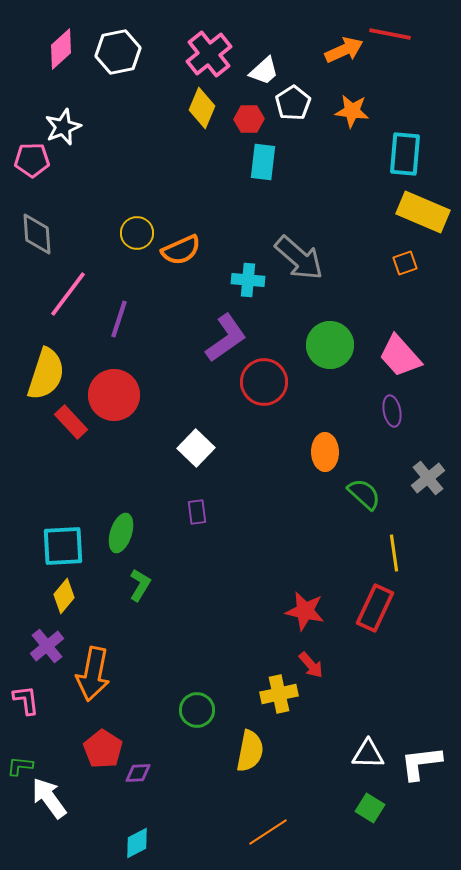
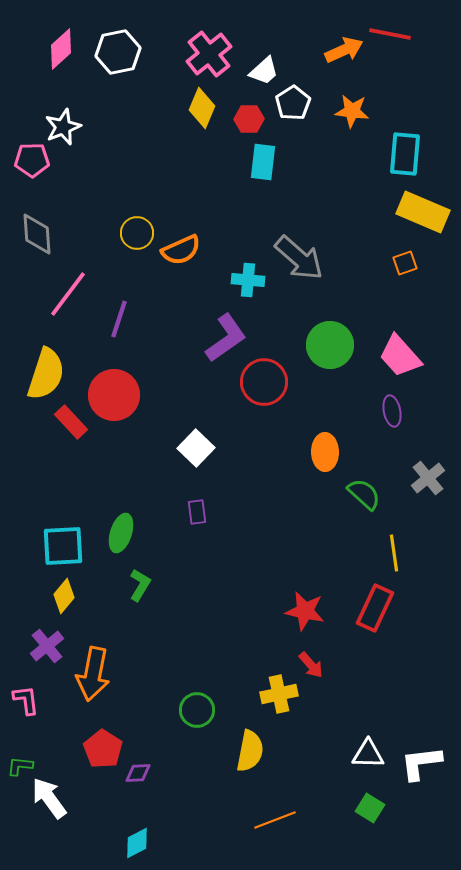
orange line at (268, 832): moved 7 px right, 12 px up; rotated 12 degrees clockwise
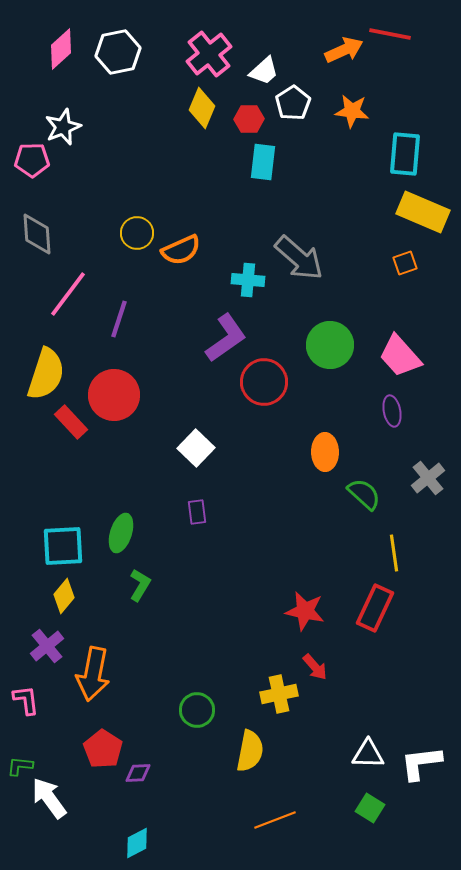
red arrow at (311, 665): moved 4 px right, 2 px down
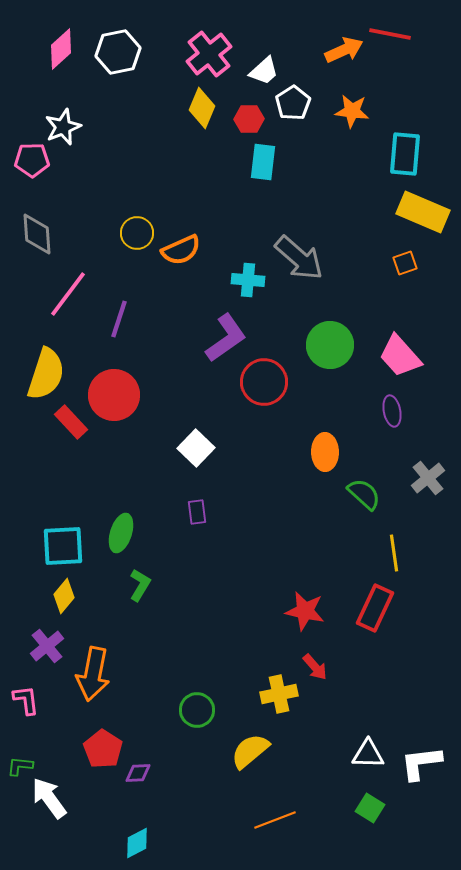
yellow semicircle at (250, 751): rotated 141 degrees counterclockwise
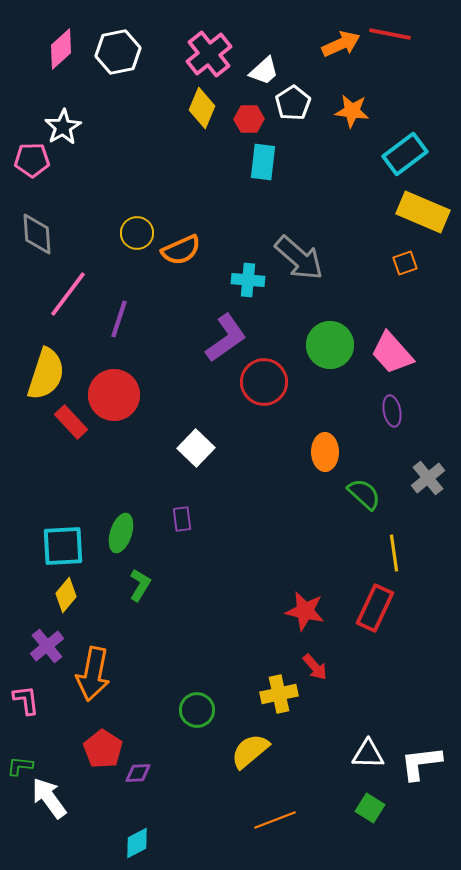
orange arrow at (344, 50): moved 3 px left, 6 px up
white star at (63, 127): rotated 9 degrees counterclockwise
cyan rectangle at (405, 154): rotated 48 degrees clockwise
pink trapezoid at (400, 356): moved 8 px left, 3 px up
purple rectangle at (197, 512): moved 15 px left, 7 px down
yellow diamond at (64, 596): moved 2 px right, 1 px up
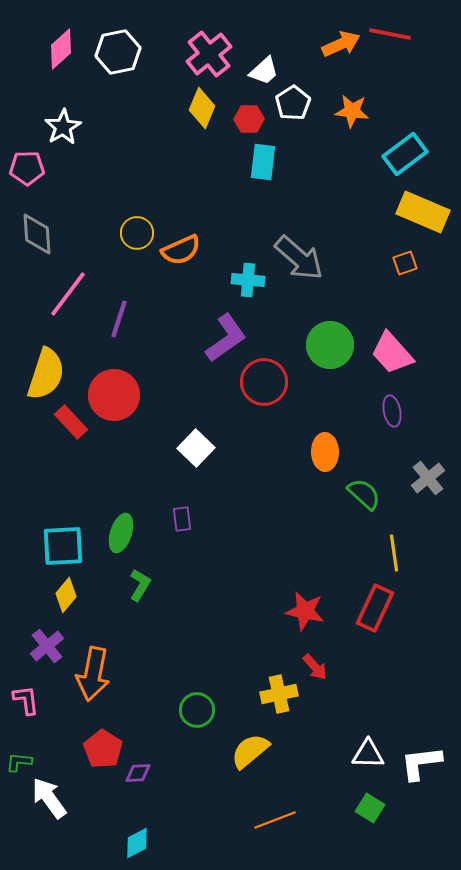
pink pentagon at (32, 160): moved 5 px left, 8 px down
green L-shape at (20, 766): moved 1 px left, 4 px up
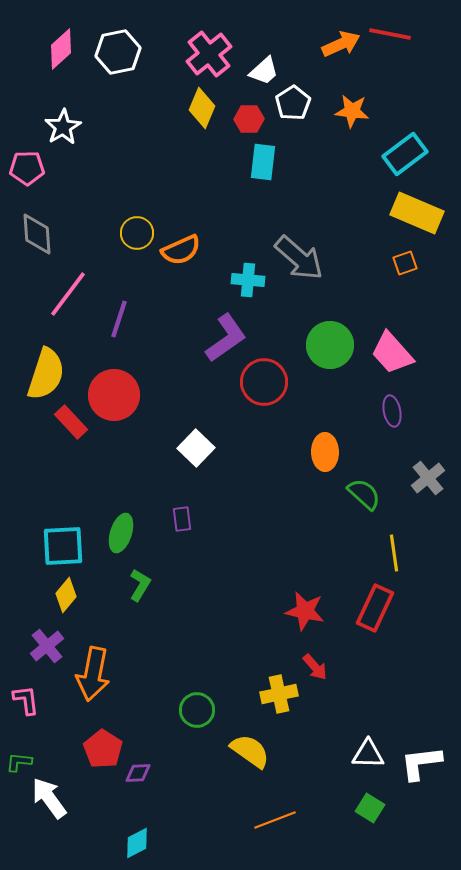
yellow rectangle at (423, 212): moved 6 px left, 1 px down
yellow semicircle at (250, 751): rotated 75 degrees clockwise
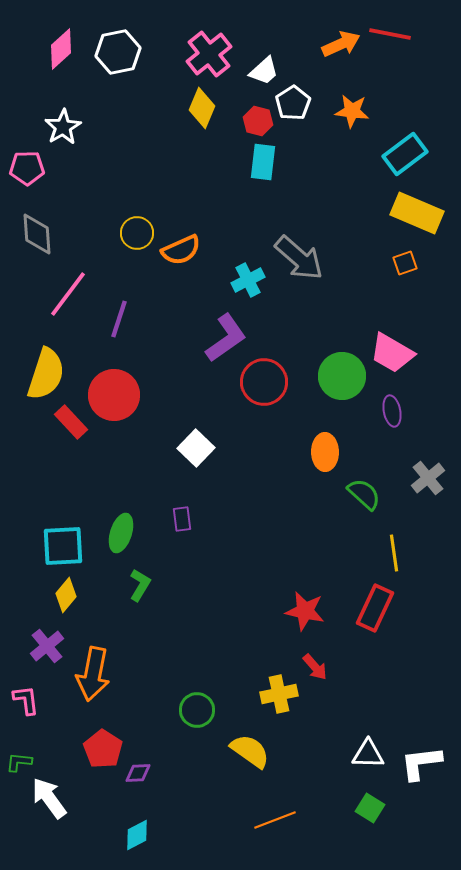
red hexagon at (249, 119): moved 9 px right, 2 px down; rotated 16 degrees clockwise
cyan cross at (248, 280): rotated 32 degrees counterclockwise
green circle at (330, 345): moved 12 px right, 31 px down
pink trapezoid at (392, 353): rotated 18 degrees counterclockwise
cyan diamond at (137, 843): moved 8 px up
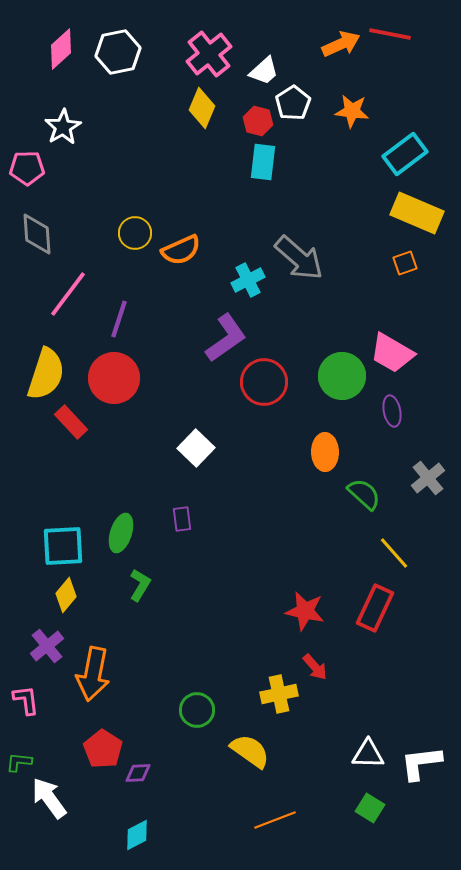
yellow circle at (137, 233): moved 2 px left
red circle at (114, 395): moved 17 px up
yellow line at (394, 553): rotated 33 degrees counterclockwise
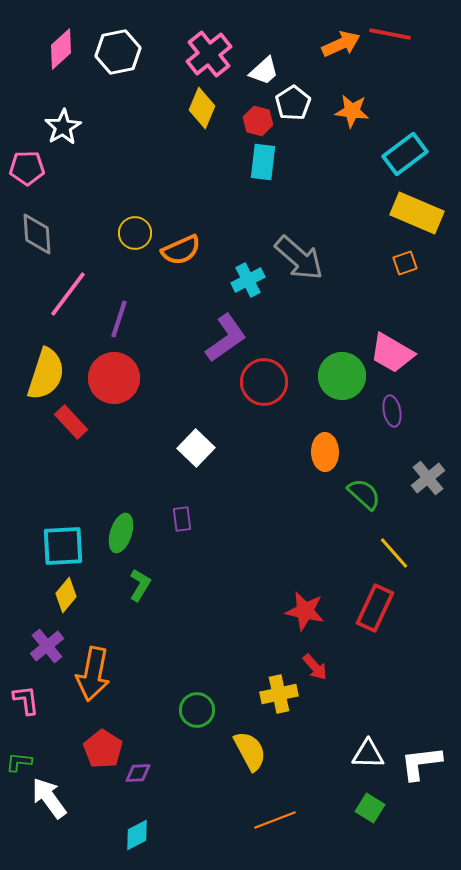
yellow semicircle at (250, 751): rotated 27 degrees clockwise
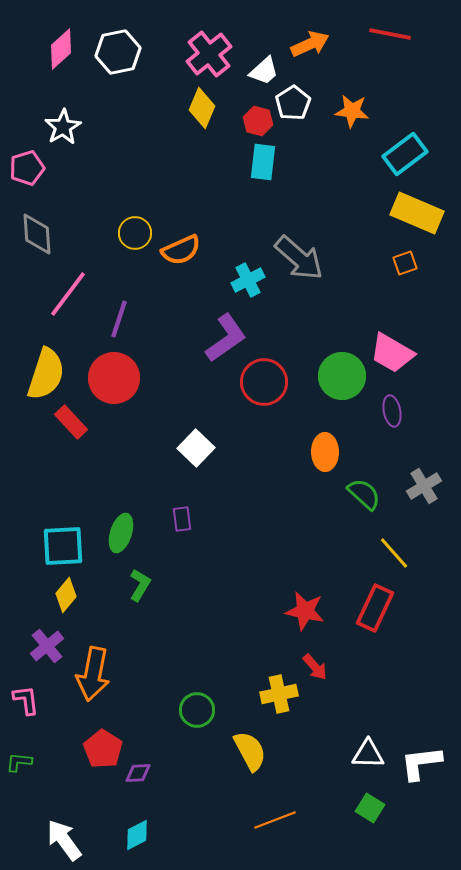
orange arrow at (341, 44): moved 31 px left
pink pentagon at (27, 168): rotated 16 degrees counterclockwise
gray cross at (428, 478): moved 4 px left, 8 px down; rotated 8 degrees clockwise
white arrow at (49, 798): moved 15 px right, 42 px down
